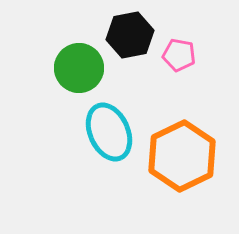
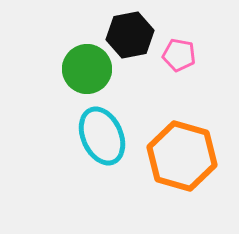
green circle: moved 8 px right, 1 px down
cyan ellipse: moved 7 px left, 4 px down
orange hexagon: rotated 18 degrees counterclockwise
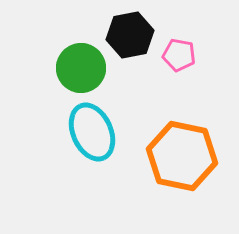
green circle: moved 6 px left, 1 px up
cyan ellipse: moved 10 px left, 4 px up
orange hexagon: rotated 4 degrees counterclockwise
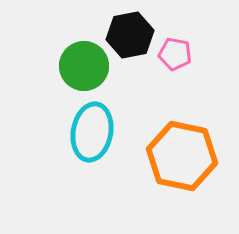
pink pentagon: moved 4 px left, 1 px up
green circle: moved 3 px right, 2 px up
cyan ellipse: rotated 34 degrees clockwise
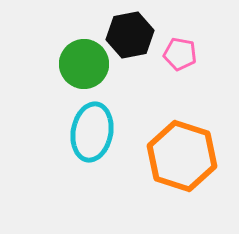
pink pentagon: moved 5 px right
green circle: moved 2 px up
orange hexagon: rotated 6 degrees clockwise
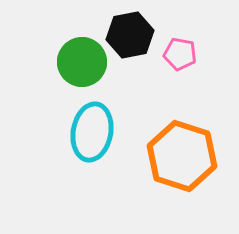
green circle: moved 2 px left, 2 px up
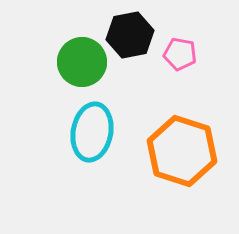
orange hexagon: moved 5 px up
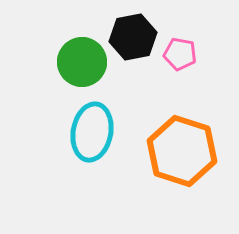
black hexagon: moved 3 px right, 2 px down
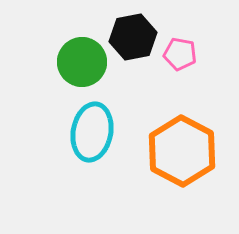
orange hexagon: rotated 10 degrees clockwise
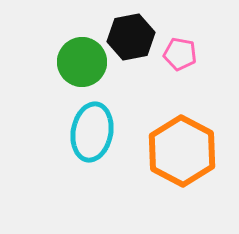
black hexagon: moved 2 px left
